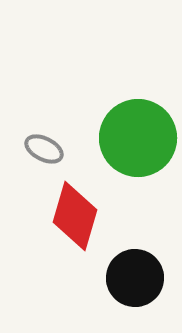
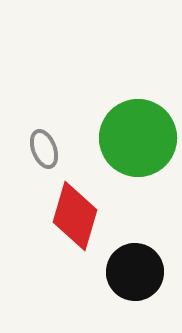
gray ellipse: rotated 42 degrees clockwise
black circle: moved 6 px up
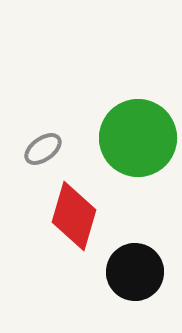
gray ellipse: moved 1 px left; rotated 75 degrees clockwise
red diamond: moved 1 px left
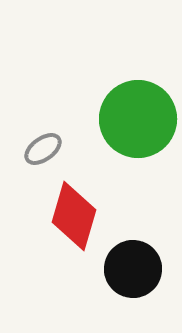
green circle: moved 19 px up
black circle: moved 2 px left, 3 px up
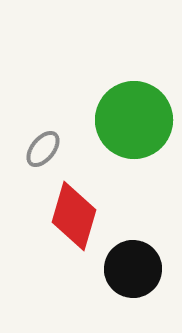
green circle: moved 4 px left, 1 px down
gray ellipse: rotated 15 degrees counterclockwise
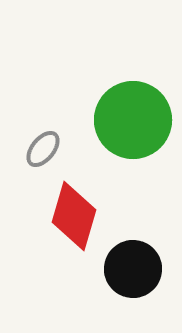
green circle: moved 1 px left
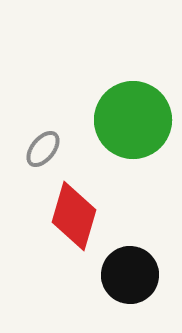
black circle: moved 3 px left, 6 px down
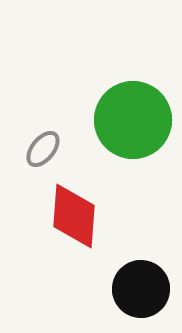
red diamond: rotated 12 degrees counterclockwise
black circle: moved 11 px right, 14 px down
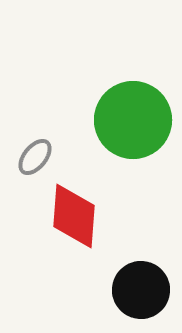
gray ellipse: moved 8 px left, 8 px down
black circle: moved 1 px down
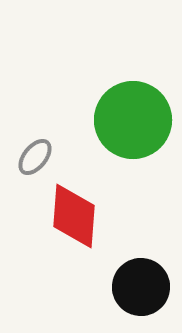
black circle: moved 3 px up
